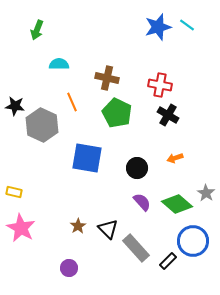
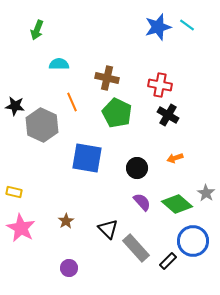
brown star: moved 12 px left, 5 px up
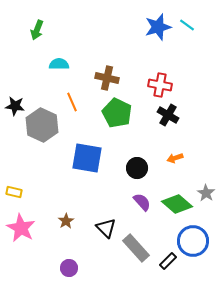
black triangle: moved 2 px left, 1 px up
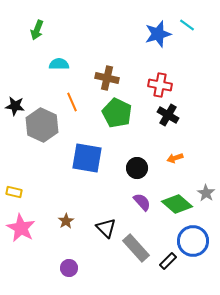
blue star: moved 7 px down
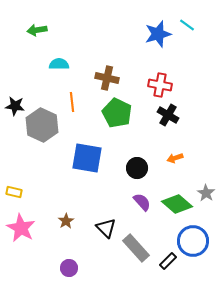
green arrow: rotated 60 degrees clockwise
orange line: rotated 18 degrees clockwise
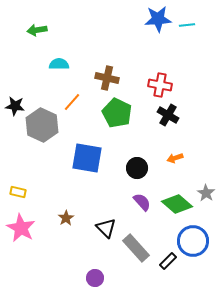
cyan line: rotated 42 degrees counterclockwise
blue star: moved 15 px up; rotated 12 degrees clockwise
orange line: rotated 48 degrees clockwise
yellow rectangle: moved 4 px right
brown star: moved 3 px up
purple circle: moved 26 px right, 10 px down
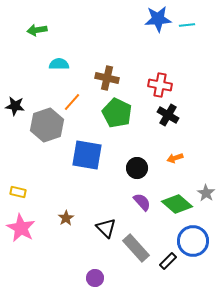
gray hexagon: moved 5 px right; rotated 16 degrees clockwise
blue square: moved 3 px up
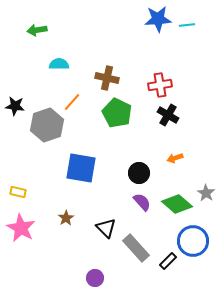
red cross: rotated 20 degrees counterclockwise
blue square: moved 6 px left, 13 px down
black circle: moved 2 px right, 5 px down
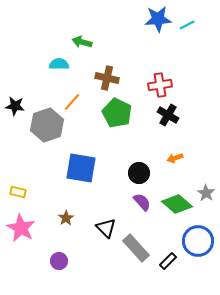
cyan line: rotated 21 degrees counterclockwise
green arrow: moved 45 px right, 12 px down; rotated 24 degrees clockwise
blue circle: moved 5 px right
purple circle: moved 36 px left, 17 px up
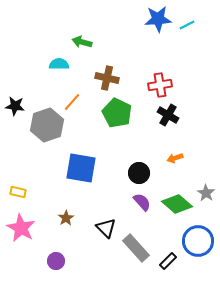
purple circle: moved 3 px left
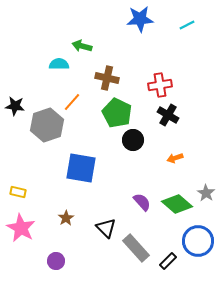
blue star: moved 18 px left
green arrow: moved 4 px down
black circle: moved 6 px left, 33 px up
